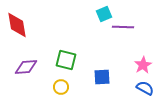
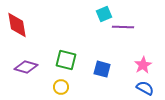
purple diamond: rotated 20 degrees clockwise
blue square: moved 8 px up; rotated 18 degrees clockwise
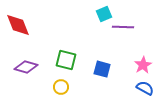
red diamond: moved 1 px right; rotated 12 degrees counterclockwise
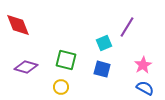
cyan square: moved 29 px down
purple line: moved 4 px right; rotated 60 degrees counterclockwise
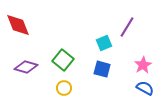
green square: moved 3 px left; rotated 25 degrees clockwise
yellow circle: moved 3 px right, 1 px down
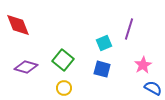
purple line: moved 2 px right, 2 px down; rotated 15 degrees counterclockwise
blue semicircle: moved 8 px right
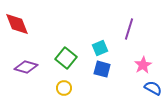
red diamond: moved 1 px left, 1 px up
cyan square: moved 4 px left, 5 px down
green square: moved 3 px right, 2 px up
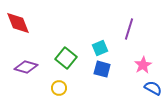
red diamond: moved 1 px right, 1 px up
yellow circle: moved 5 px left
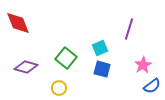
blue semicircle: moved 1 px left, 2 px up; rotated 114 degrees clockwise
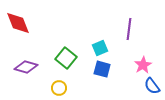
purple line: rotated 10 degrees counterclockwise
blue semicircle: rotated 90 degrees clockwise
